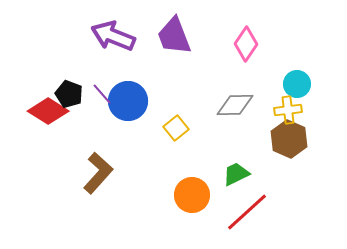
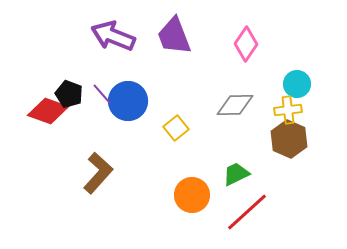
red diamond: rotated 12 degrees counterclockwise
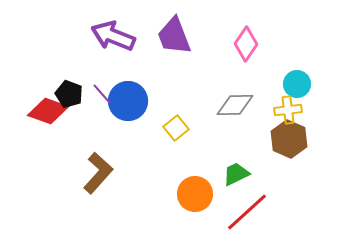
orange circle: moved 3 px right, 1 px up
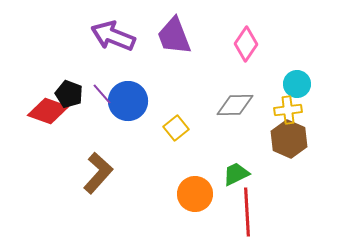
red line: rotated 51 degrees counterclockwise
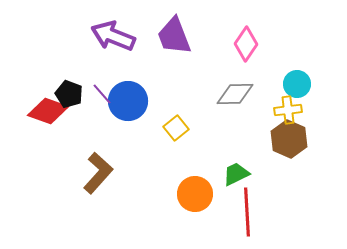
gray diamond: moved 11 px up
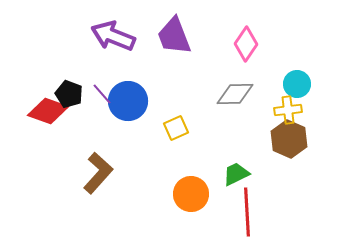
yellow square: rotated 15 degrees clockwise
orange circle: moved 4 px left
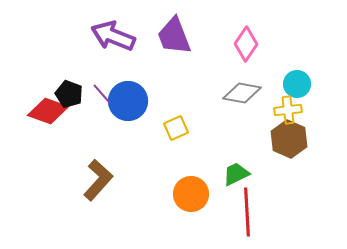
gray diamond: moved 7 px right, 1 px up; rotated 12 degrees clockwise
brown L-shape: moved 7 px down
